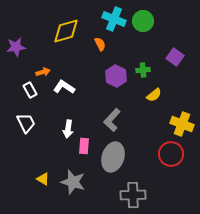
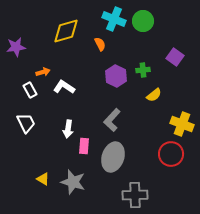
gray cross: moved 2 px right
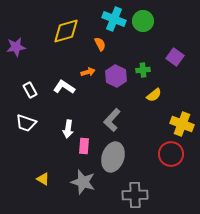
orange arrow: moved 45 px right
white trapezoid: rotated 135 degrees clockwise
gray star: moved 10 px right
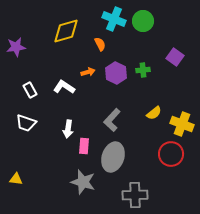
purple hexagon: moved 3 px up
yellow semicircle: moved 18 px down
yellow triangle: moved 27 px left; rotated 24 degrees counterclockwise
